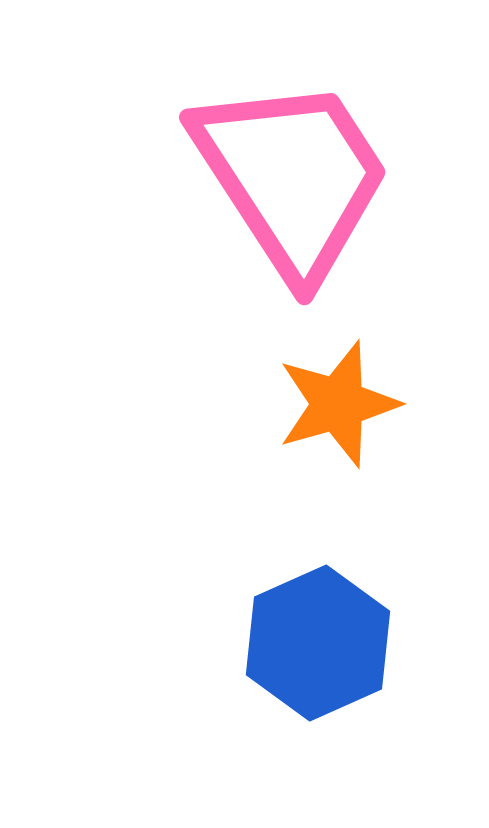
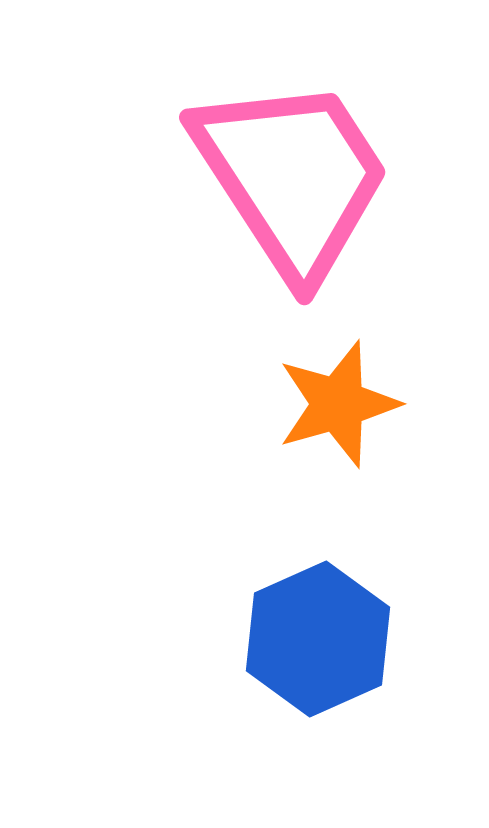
blue hexagon: moved 4 px up
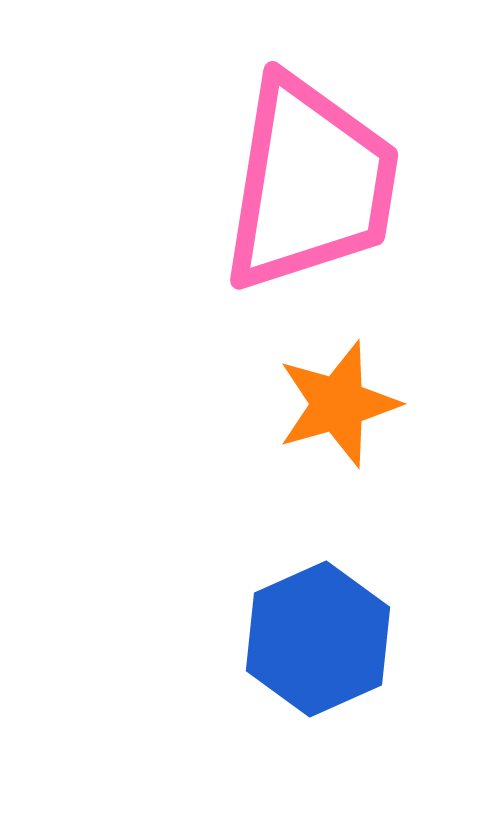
pink trapezoid: moved 18 px right, 7 px down; rotated 42 degrees clockwise
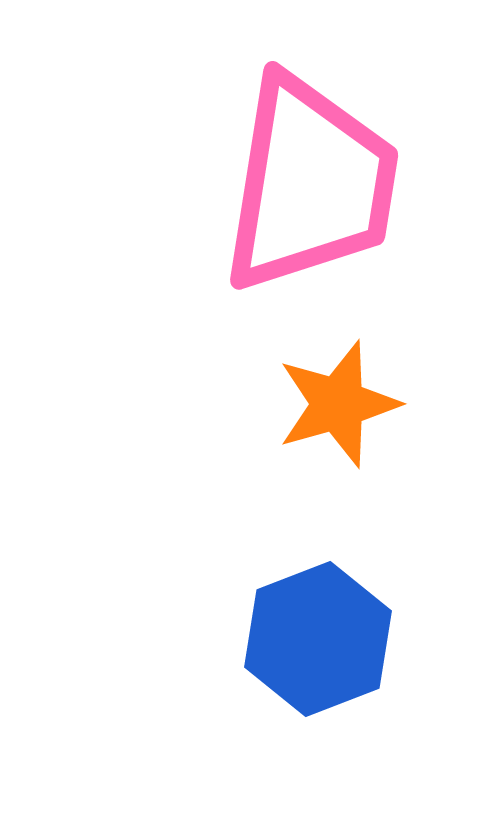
blue hexagon: rotated 3 degrees clockwise
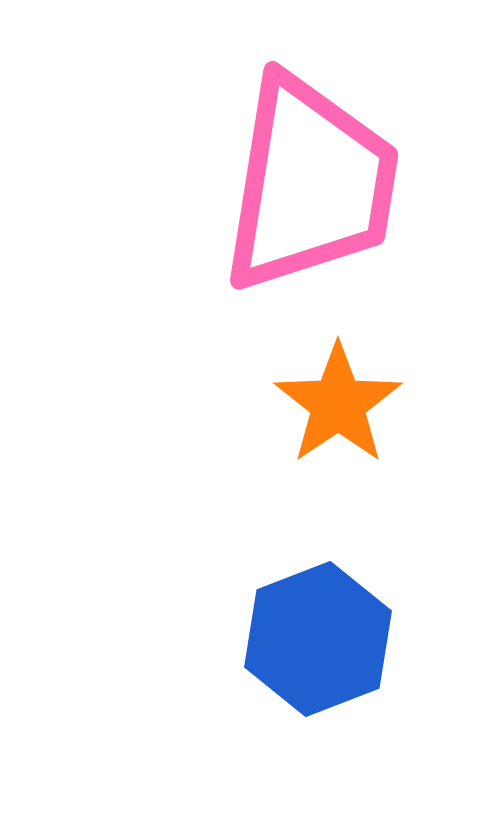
orange star: rotated 18 degrees counterclockwise
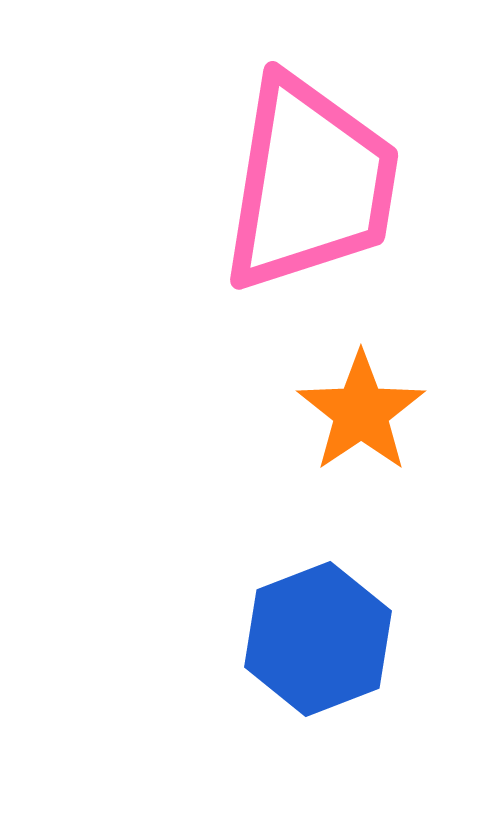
orange star: moved 23 px right, 8 px down
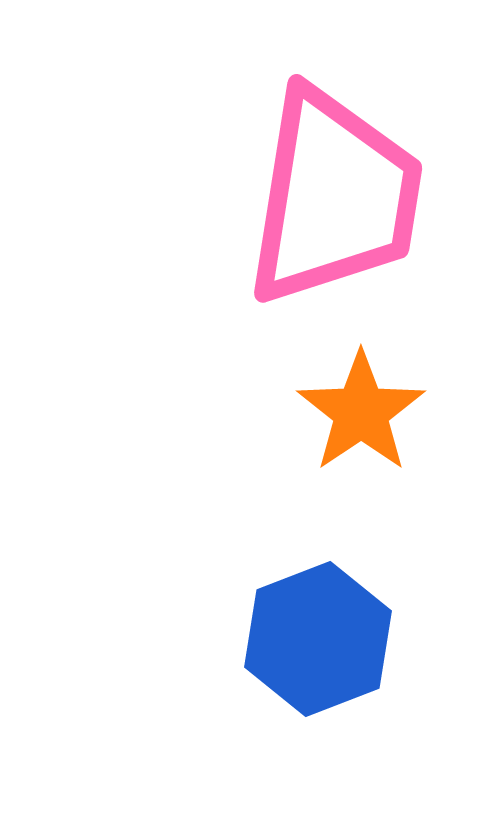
pink trapezoid: moved 24 px right, 13 px down
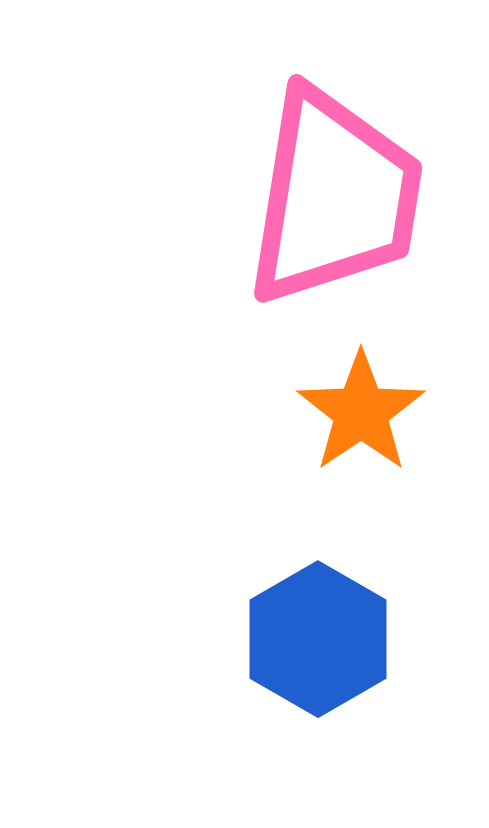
blue hexagon: rotated 9 degrees counterclockwise
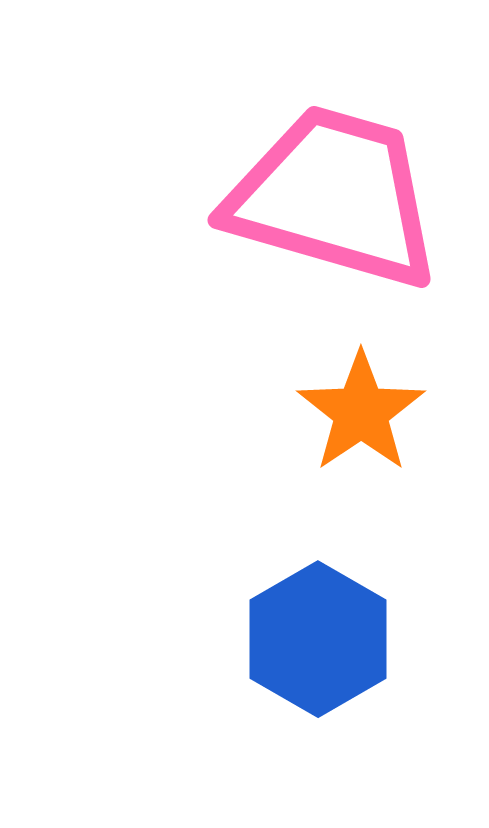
pink trapezoid: rotated 83 degrees counterclockwise
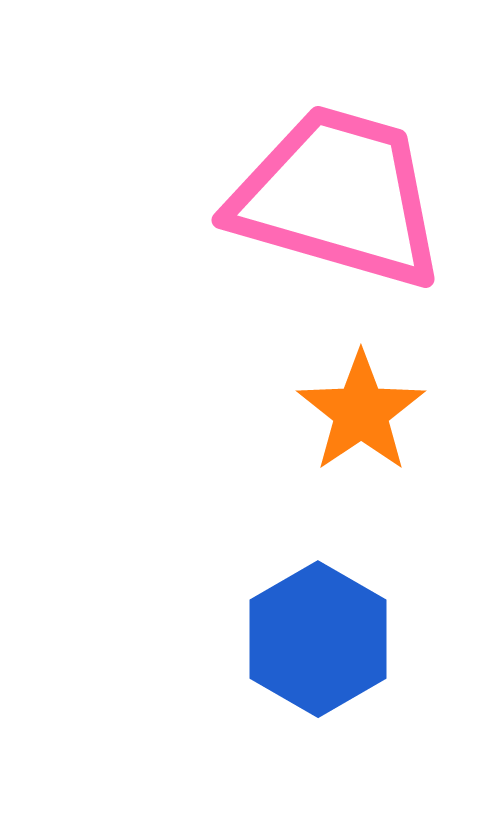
pink trapezoid: moved 4 px right
